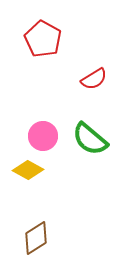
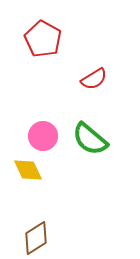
yellow diamond: rotated 36 degrees clockwise
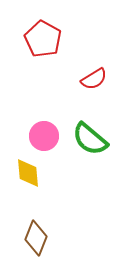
pink circle: moved 1 px right
yellow diamond: moved 3 px down; rotated 20 degrees clockwise
brown diamond: rotated 36 degrees counterclockwise
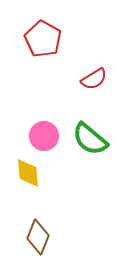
brown diamond: moved 2 px right, 1 px up
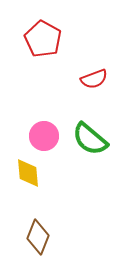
red semicircle: rotated 12 degrees clockwise
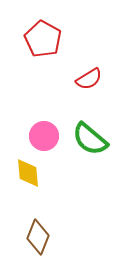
red semicircle: moved 5 px left; rotated 12 degrees counterclockwise
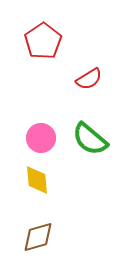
red pentagon: moved 2 px down; rotated 9 degrees clockwise
pink circle: moved 3 px left, 2 px down
yellow diamond: moved 9 px right, 7 px down
brown diamond: rotated 52 degrees clockwise
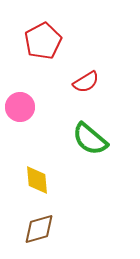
red pentagon: rotated 6 degrees clockwise
red semicircle: moved 3 px left, 3 px down
pink circle: moved 21 px left, 31 px up
brown diamond: moved 1 px right, 8 px up
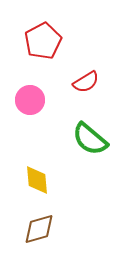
pink circle: moved 10 px right, 7 px up
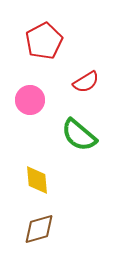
red pentagon: moved 1 px right
green semicircle: moved 11 px left, 4 px up
